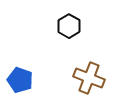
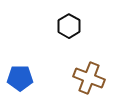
blue pentagon: moved 2 px up; rotated 20 degrees counterclockwise
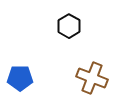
brown cross: moved 3 px right
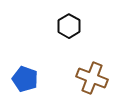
blue pentagon: moved 5 px right, 1 px down; rotated 20 degrees clockwise
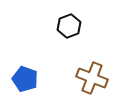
black hexagon: rotated 10 degrees clockwise
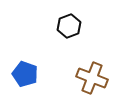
blue pentagon: moved 5 px up
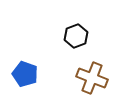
black hexagon: moved 7 px right, 10 px down
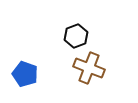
brown cross: moved 3 px left, 10 px up
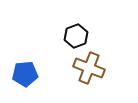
blue pentagon: rotated 25 degrees counterclockwise
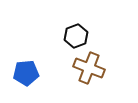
blue pentagon: moved 1 px right, 1 px up
